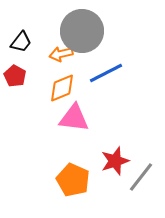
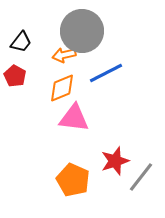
orange arrow: moved 3 px right, 1 px down
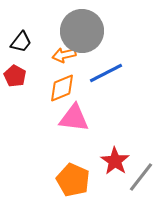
red star: rotated 20 degrees counterclockwise
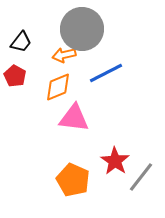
gray circle: moved 2 px up
orange diamond: moved 4 px left, 1 px up
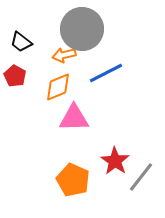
black trapezoid: rotated 90 degrees clockwise
pink triangle: rotated 8 degrees counterclockwise
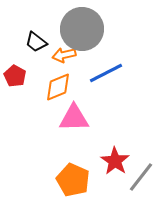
black trapezoid: moved 15 px right
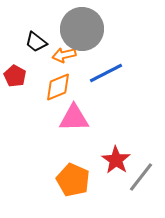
red star: moved 1 px right, 1 px up
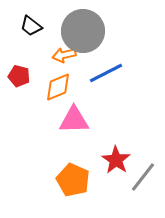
gray circle: moved 1 px right, 2 px down
black trapezoid: moved 5 px left, 16 px up
red pentagon: moved 4 px right; rotated 15 degrees counterclockwise
pink triangle: moved 2 px down
gray line: moved 2 px right
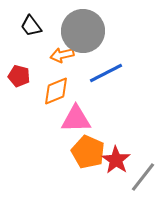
black trapezoid: rotated 15 degrees clockwise
orange arrow: moved 2 px left
orange diamond: moved 2 px left, 4 px down
pink triangle: moved 2 px right, 1 px up
orange pentagon: moved 15 px right, 28 px up
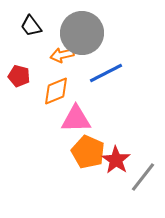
gray circle: moved 1 px left, 2 px down
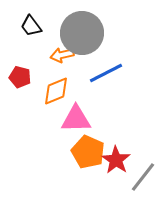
red pentagon: moved 1 px right, 1 px down
